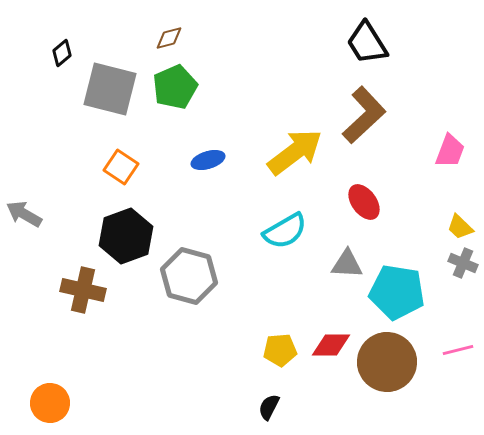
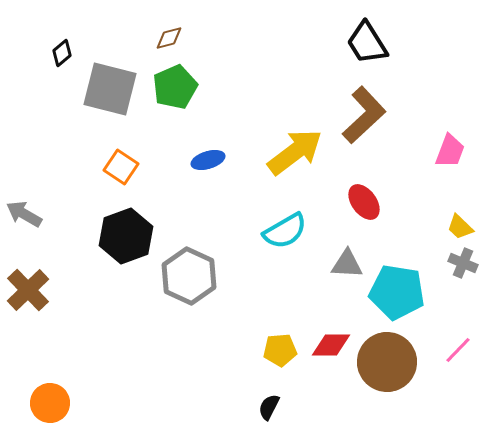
gray hexagon: rotated 10 degrees clockwise
brown cross: moved 55 px left; rotated 33 degrees clockwise
pink line: rotated 32 degrees counterclockwise
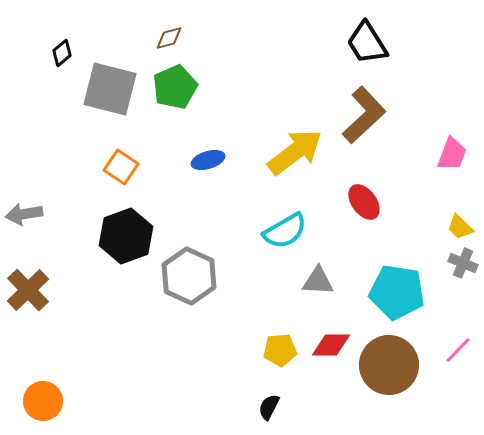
pink trapezoid: moved 2 px right, 3 px down
gray arrow: rotated 39 degrees counterclockwise
gray triangle: moved 29 px left, 17 px down
brown circle: moved 2 px right, 3 px down
orange circle: moved 7 px left, 2 px up
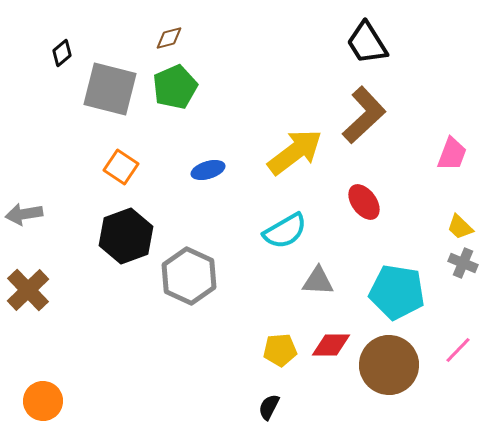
blue ellipse: moved 10 px down
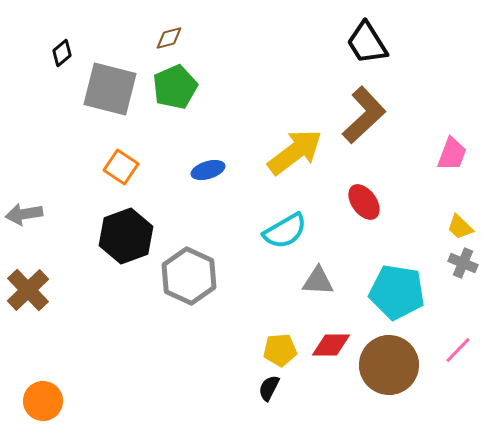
black semicircle: moved 19 px up
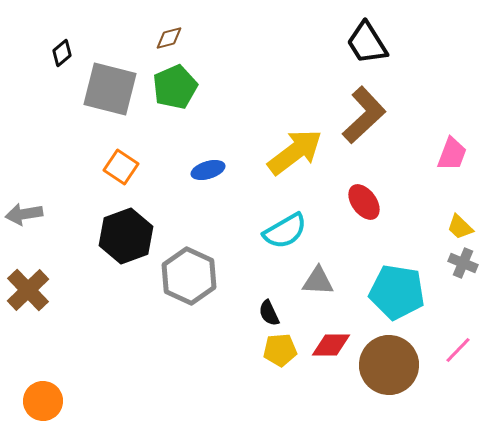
black semicircle: moved 75 px up; rotated 52 degrees counterclockwise
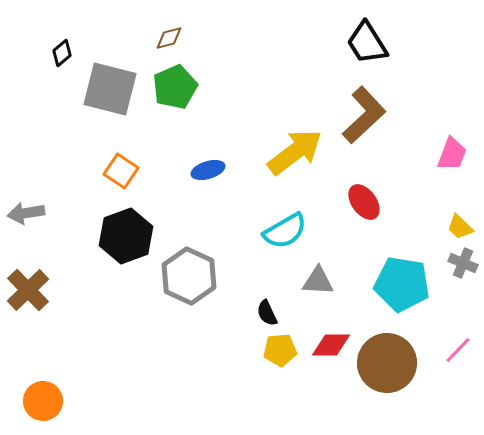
orange square: moved 4 px down
gray arrow: moved 2 px right, 1 px up
cyan pentagon: moved 5 px right, 8 px up
black semicircle: moved 2 px left
brown circle: moved 2 px left, 2 px up
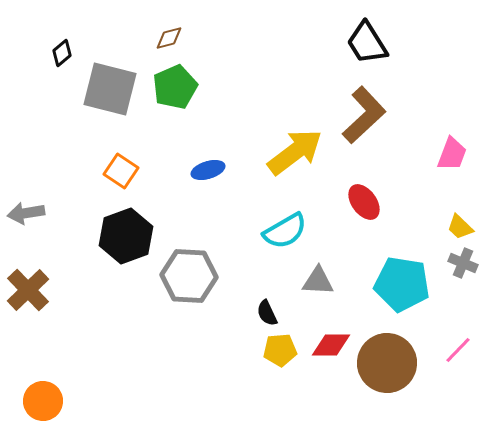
gray hexagon: rotated 22 degrees counterclockwise
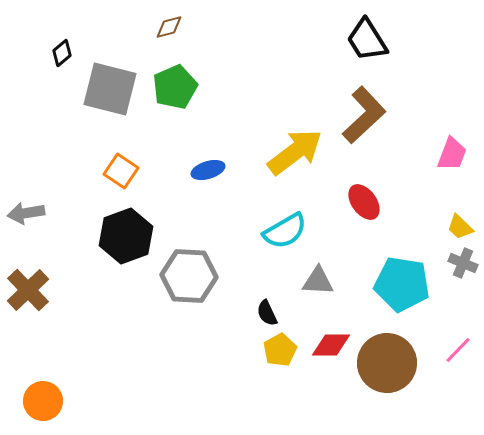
brown diamond: moved 11 px up
black trapezoid: moved 3 px up
yellow pentagon: rotated 24 degrees counterclockwise
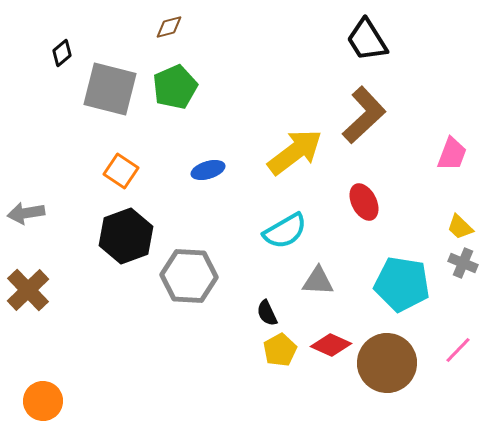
red ellipse: rotated 9 degrees clockwise
red diamond: rotated 24 degrees clockwise
